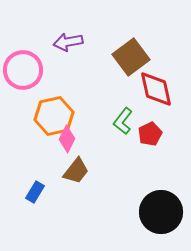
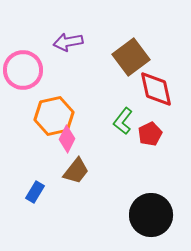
black circle: moved 10 px left, 3 px down
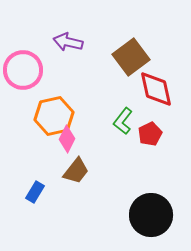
purple arrow: rotated 24 degrees clockwise
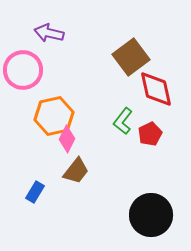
purple arrow: moved 19 px left, 9 px up
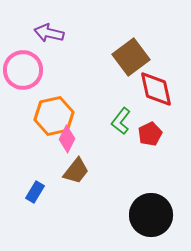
green L-shape: moved 2 px left
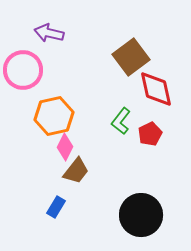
pink diamond: moved 2 px left, 8 px down
blue rectangle: moved 21 px right, 15 px down
black circle: moved 10 px left
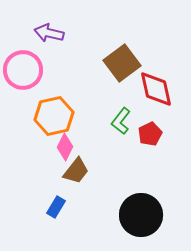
brown square: moved 9 px left, 6 px down
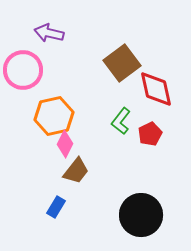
pink diamond: moved 3 px up
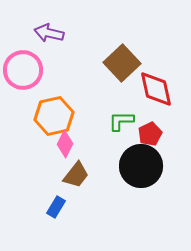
brown square: rotated 6 degrees counterclockwise
green L-shape: rotated 52 degrees clockwise
brown trapezoid: moved 4 px down
black circle: moved 49 px up
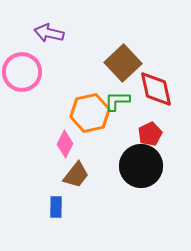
brown square: moved 1 px right
pink circle: moved 1 px left, 2 px down
orange hexagon: moved 36 px right, 3 px up
green L-shape: moved 4 px left, 20 px up
blue rectangle: rotated 30 degrees counterclockwise
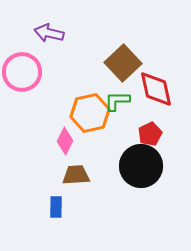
pink diamond: moved 3 px up
brown trapezoid: rotated 132 degrees counterclockwise
